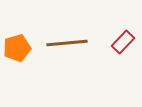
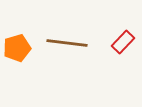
brown line: rotated 12 degrees clockwise
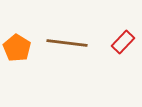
orange pentagon: rotated 24 degrees counterclockwise
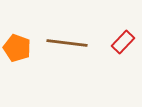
orange pentagon: rotated 12 degrees counterclockwise
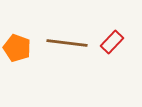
red rectangle: moved 11 px left
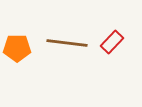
orange pentagon: rotated 20 degrees counterclockwise
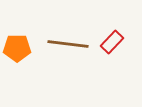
brown line: moved 1 px right, 1 px down
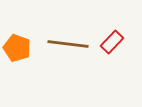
orange pentagon: rotated 20 degrees clockwise
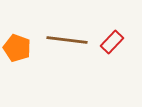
brown line: moved 1 px left, 4 px up
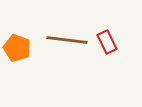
red rectangle: moved 5 px left; rotated 70 degrees counterclockwise
